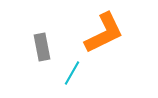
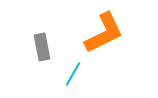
cyan line: moved 1 px right, 1 px down
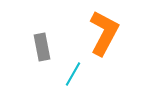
orange L-shape: rotated 36 degrees counterclockwise
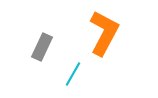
gray rectangle: rotated 36 degrees clockwise
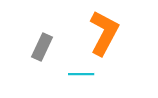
cyan line: moved 8 px right; rotated 60 degrees clockwise
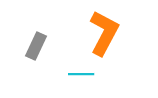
gray rectangle: moved 6 px left, 1 px up
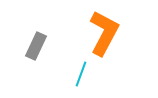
cyan line: rotated 70 degrees counterclockwise
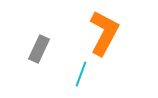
gray rectangle: moved 3 px right, 3 px down
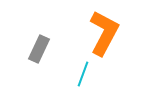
cyan line: moved 2 px right
